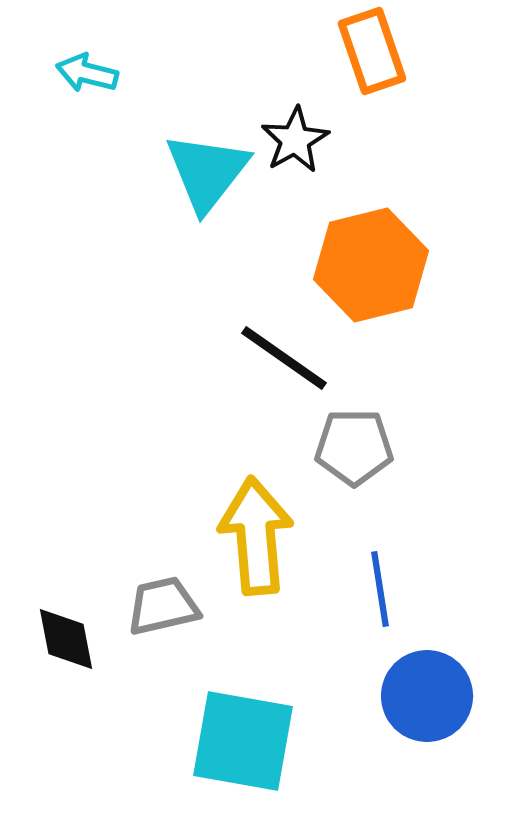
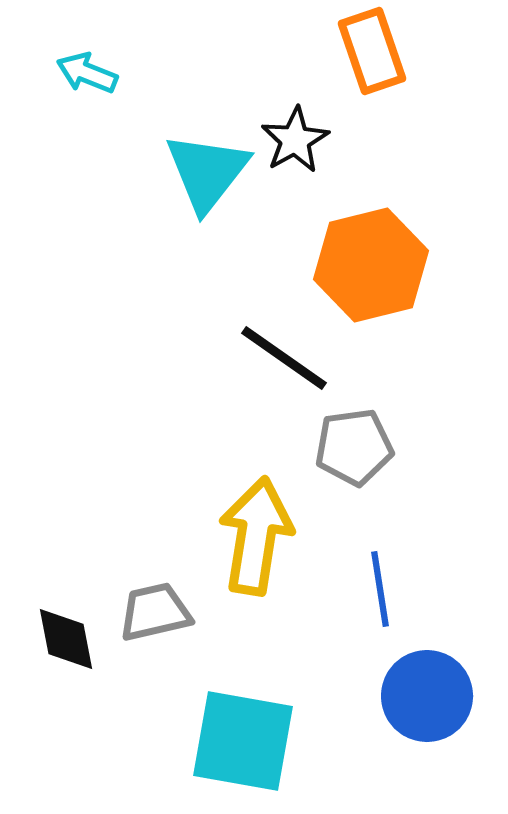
cyan arrow: rotated 8 degrees clockwise
gray pentagon: rotated 8 degrees counterclockwise
yellow arrow: rotated 14 degrees clockwise
gray trapezoid: moved 8 px left, 6 px down
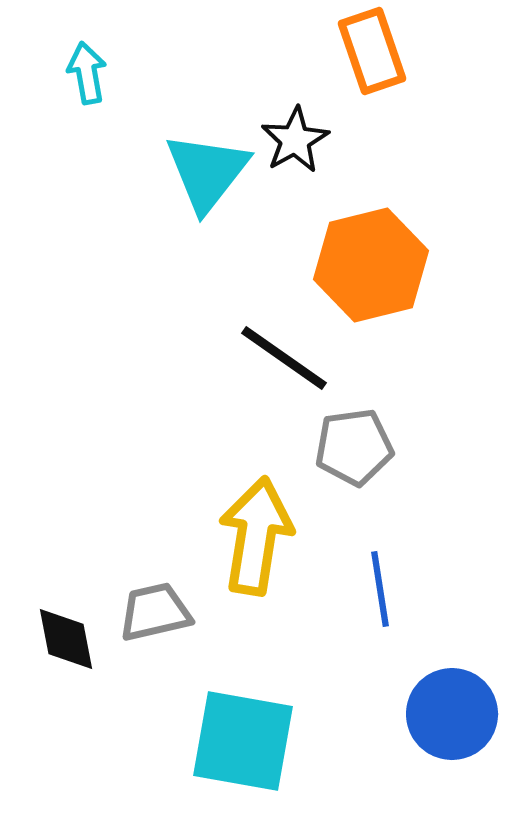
cyan arrow: rotated 58 degrees clockwise
blue circle: moved 25 px right, 18 px down
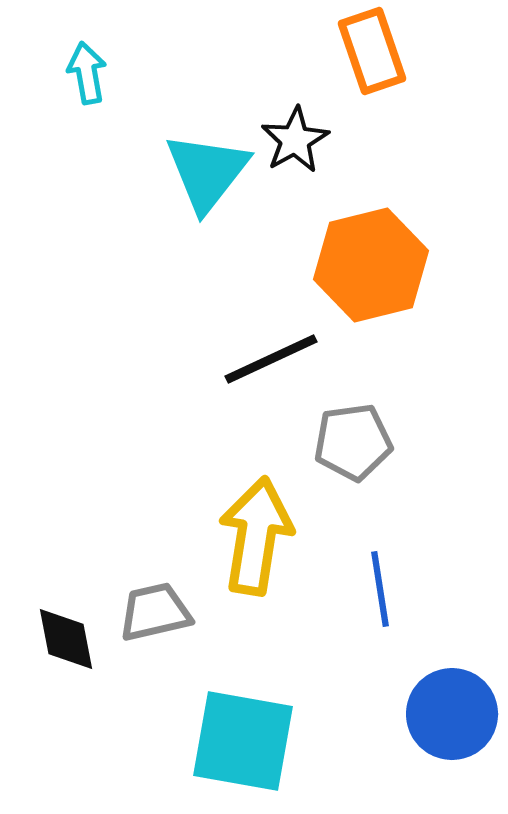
black line: moved 13 px left, 1 px down; rotated 60 degrees counterclockwise
gray pentagon: moved 1 px left, 5 px up
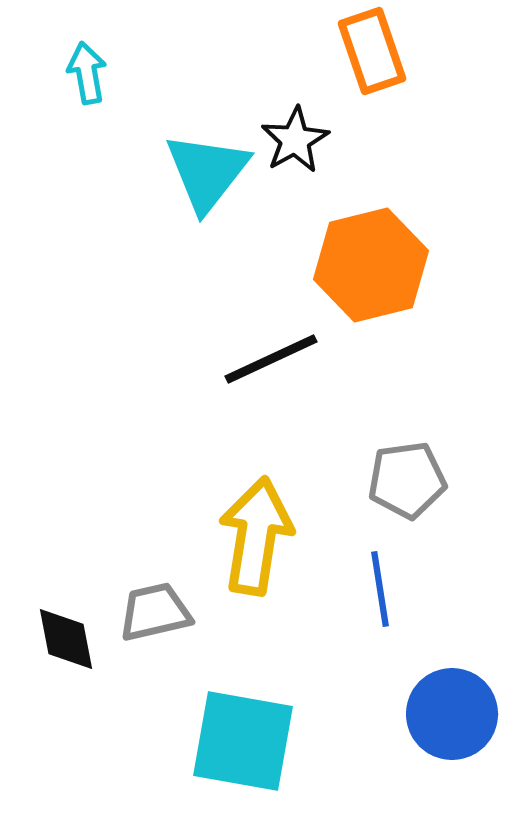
gray pentagon: moved 54 px right, 38 px down
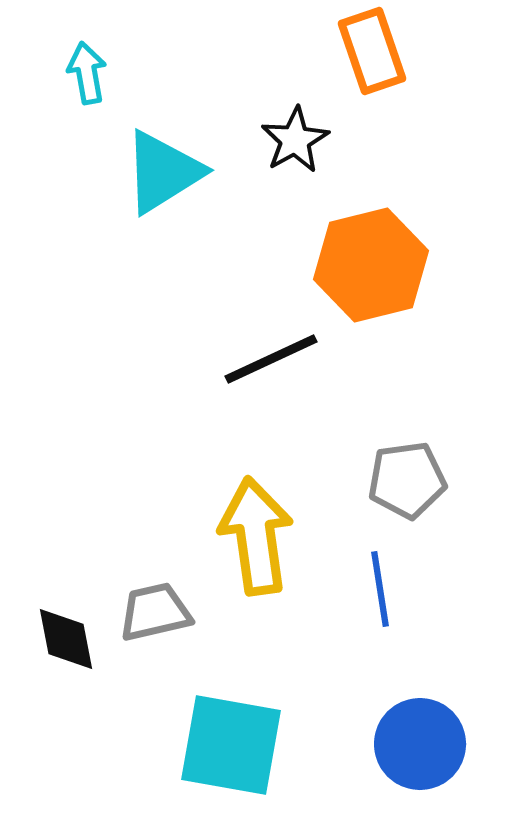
cyan triangle: moved 44 px left; rotated 20 degrees clockwise
yellow arrow: rotated 17 degrees counterclockwise
blue circle: moved 32 px left, 30 px down
cyan square: moved 12 px left, 4 px down
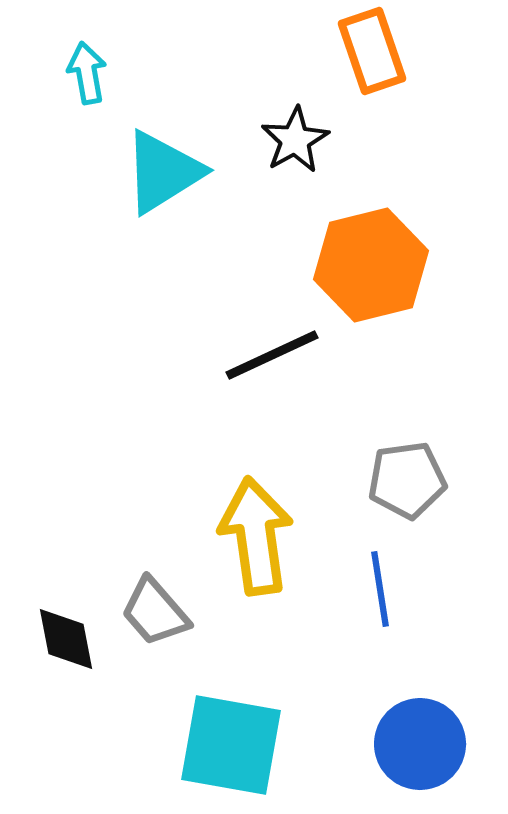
black line: moved 1 px right, 4 px up
gray trapezoid: rotated 118 degrees counterclockwise
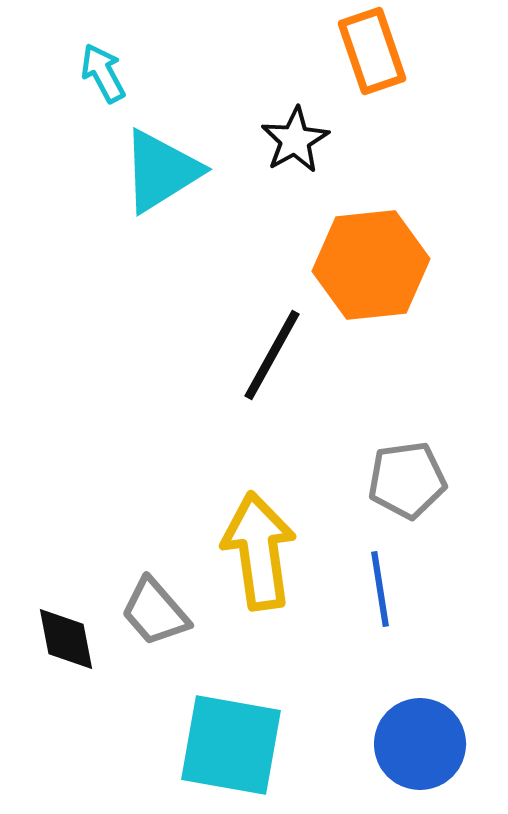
cyan arrow: moved 16 px right; rotated 18 degrees counterclockwise
cyan triangle: moved 2 px left, 1 px up
orange hexagon: rotated 8 degrees clockwise
black line: rotated 36 degrees counterclockwise
yellow arrow: moved 3 px right, 15 px down
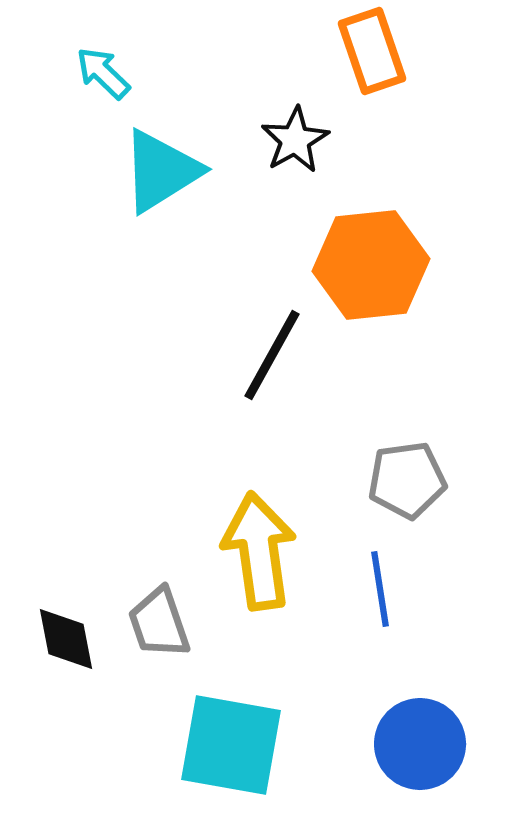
cyan arrow: rotated 18 degrees counterclockwise
gray trapezoid: moved 4 px right, 11 px down; rotated 22 degrees clockwise
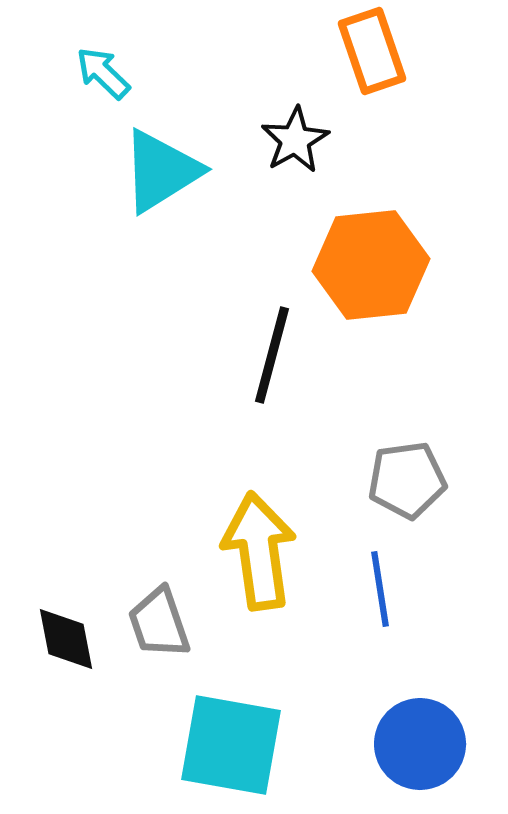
black line: rotated 14 degrees counterclockwise
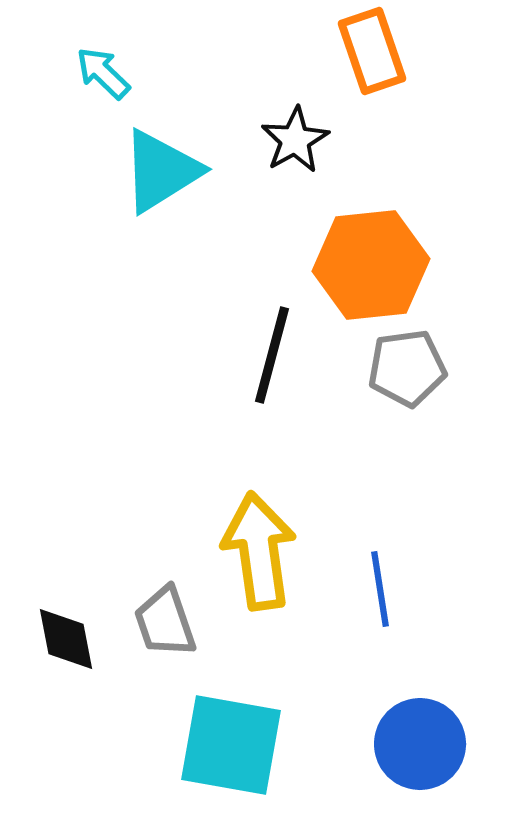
gray pentagon: moved 112 px up
gray trapezoid: moved 6 px right, 1 px up
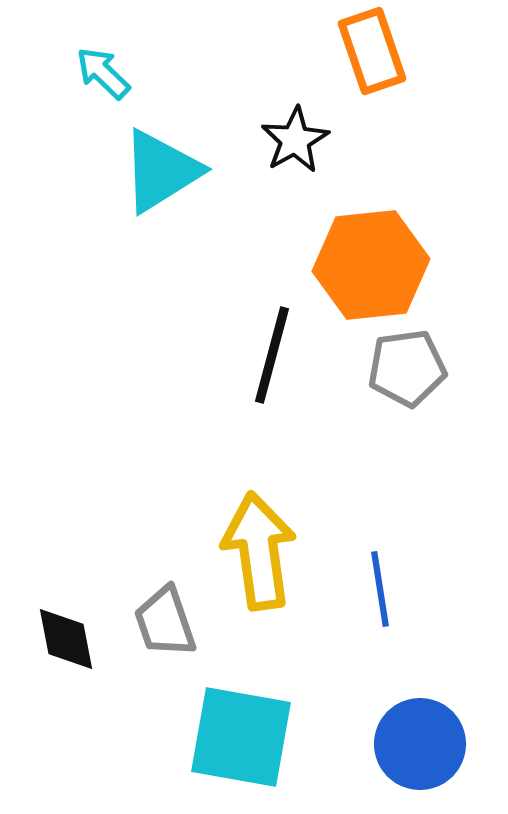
cyan square: moved 10 px right, 8 px up
